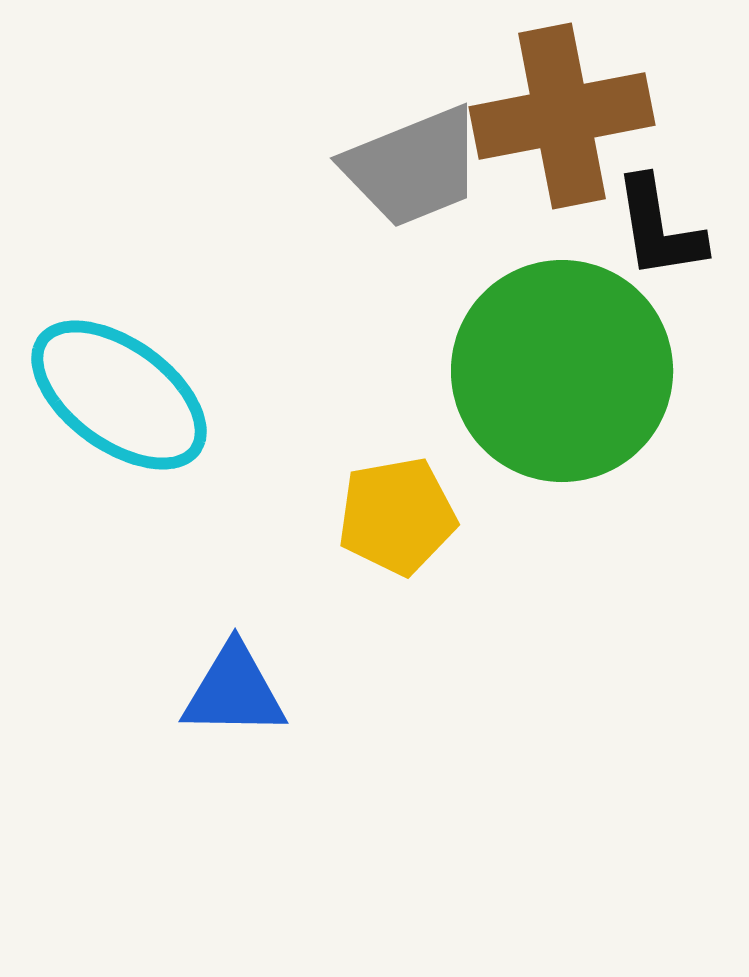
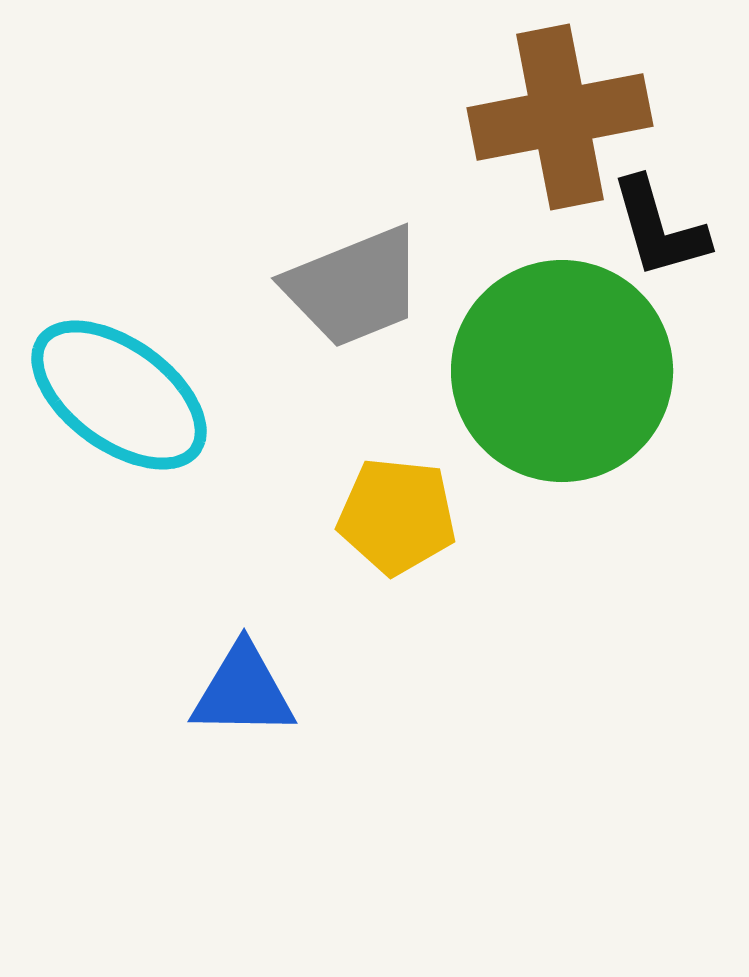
brown cross: moved 2 px left, 1 px down
gray trapezoid: moved 59 px left, 120 px down
black L-shape: rotated 7 degrees counterclockwise
yellow pentagon: rotated 16 degrees clockwise
blue triangle: moved 9 px right
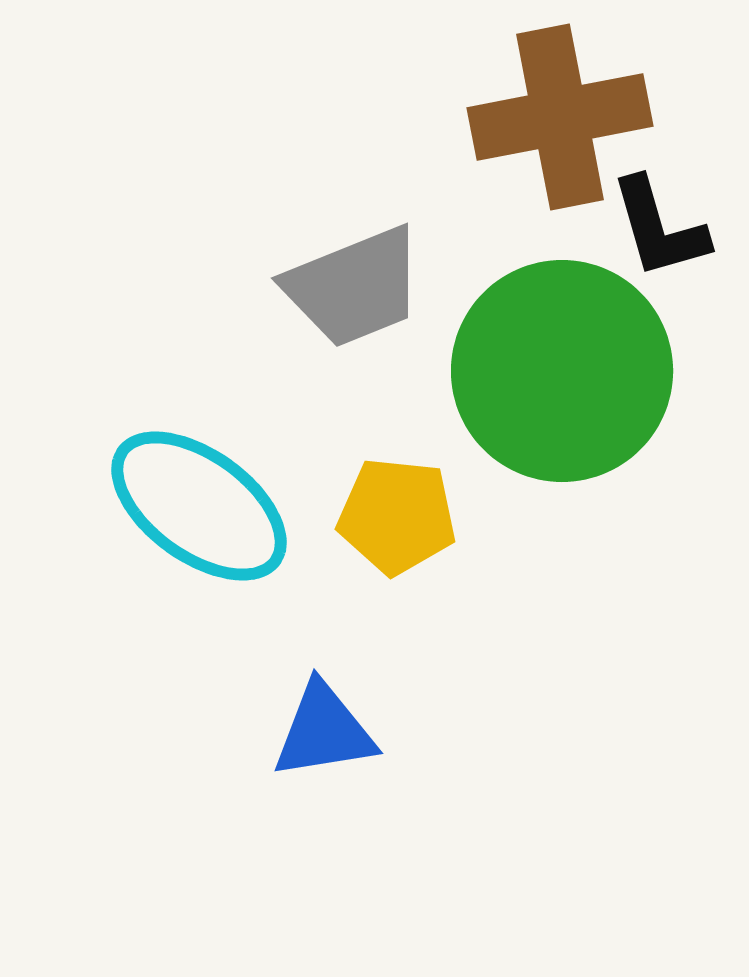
cyan ellipse: moved 80 px right, 111 px down
blue triangle: moved 81 px right, 40 px down; rotated 10 degrees counterclockwise
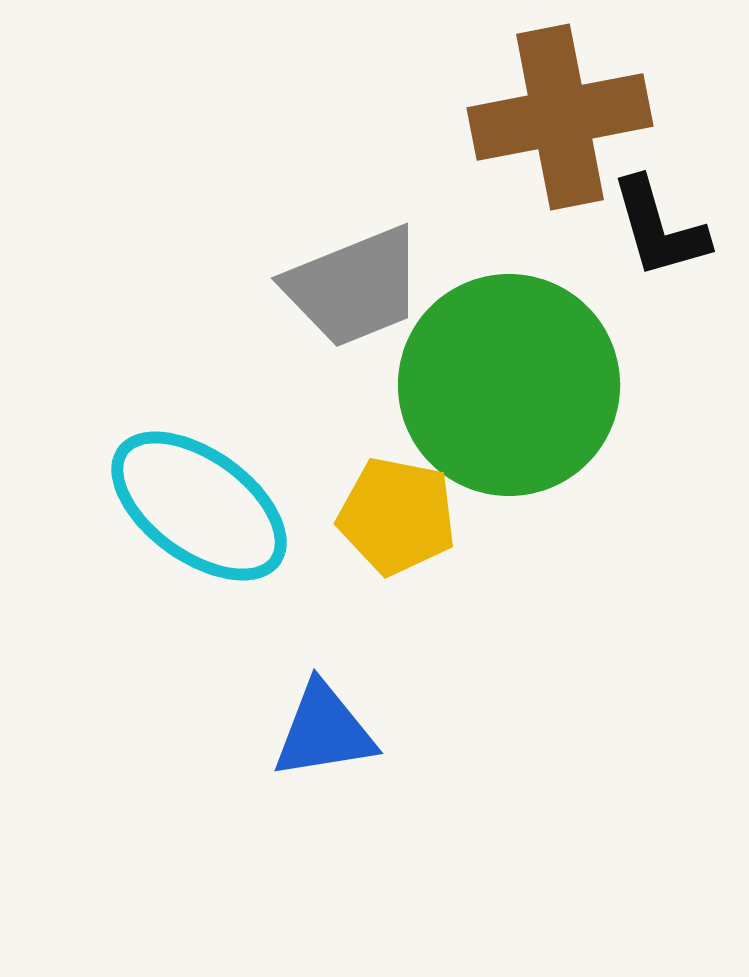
green circle: moved 53 px left, 14 px down
yellow pentagon: rotated 5 degrees clockwise
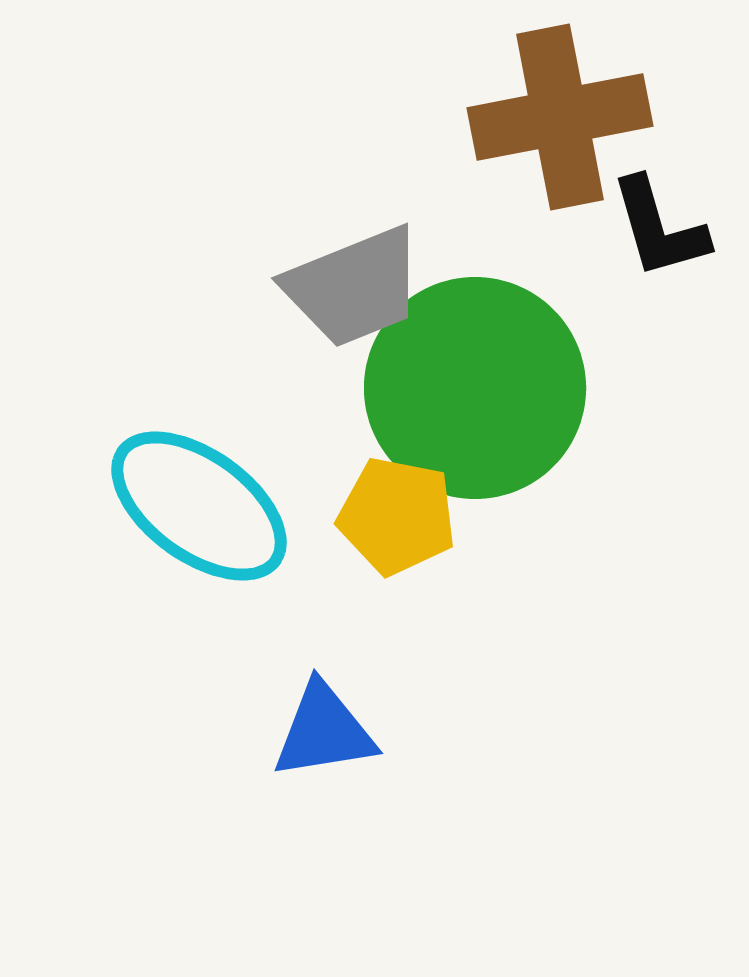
green circle: moved 34 px left, 3 px down
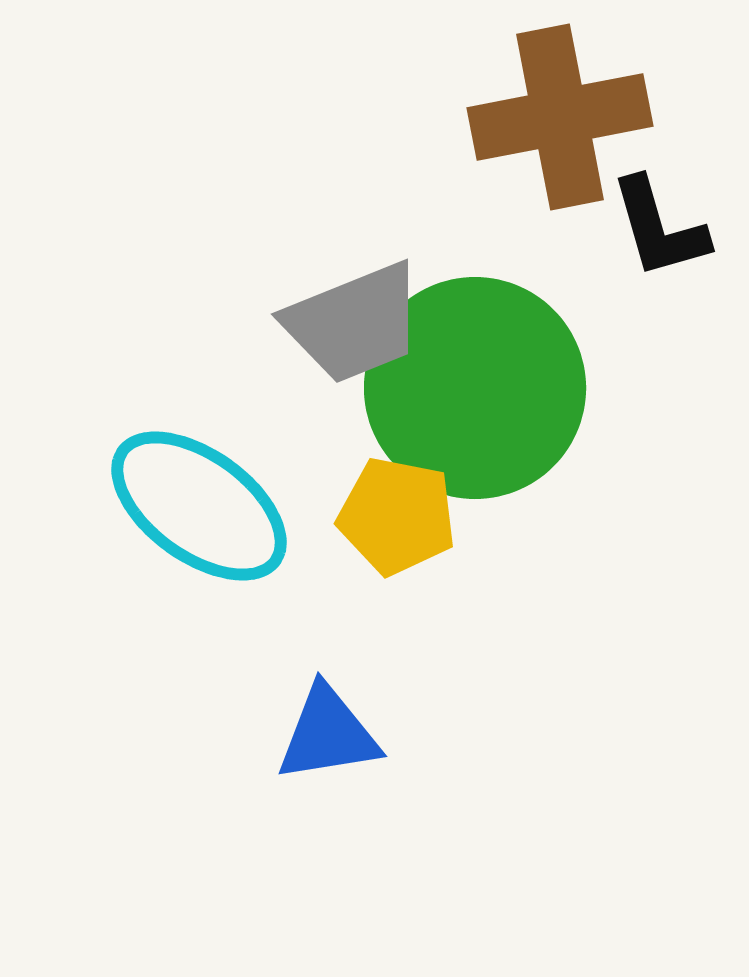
gray trapezoid: moved 36 px down
blue triangle: moved 4 px right, 3 px down
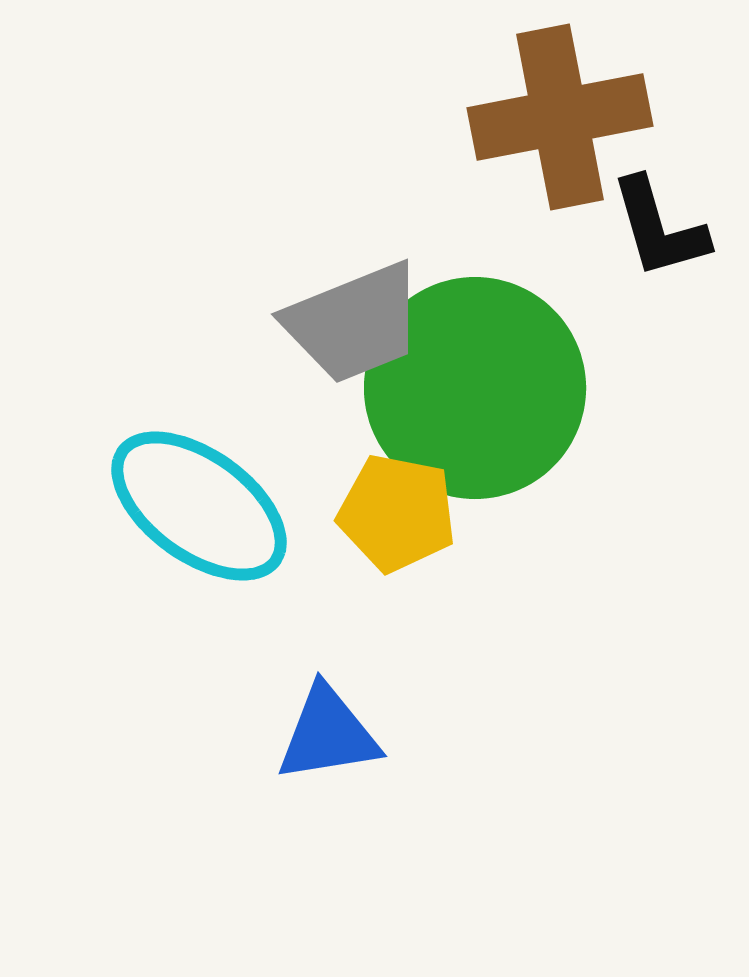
yellow pentagon: moved 3 px up
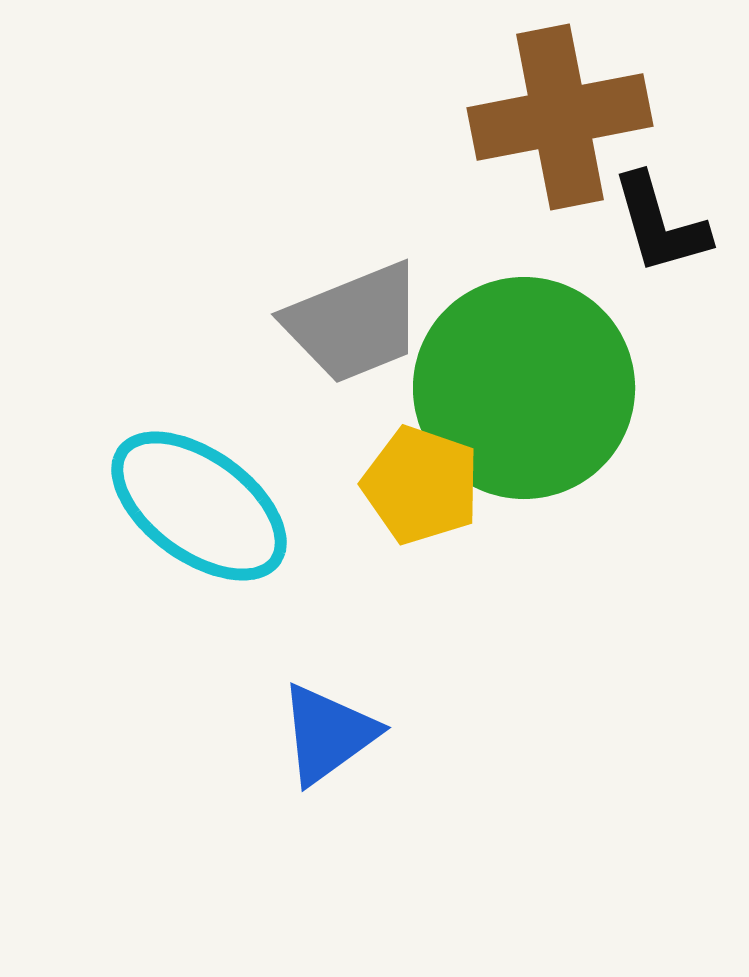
black L-shape: moved 1 px right, 4 px up
green circle: moved 49 px right
yellow pentagon: moved 24 px right, 28 px up; rotated 8 degrees clockwise
blue triangle: rotated 27 degrees counterclockwise
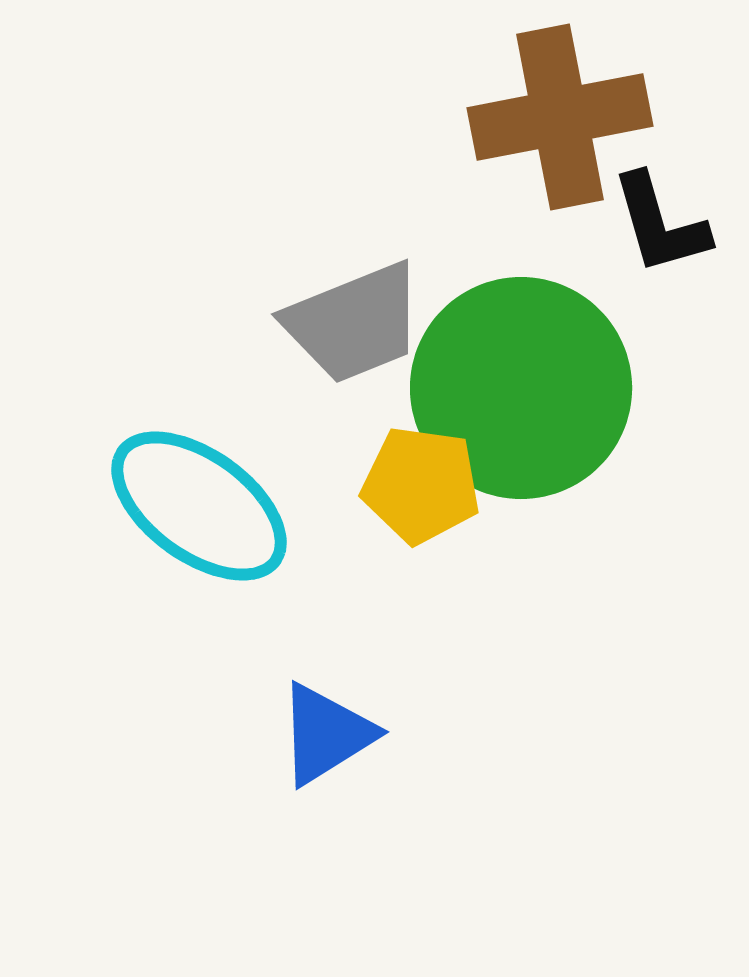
green circle: moved 3 px left
yellow pentagon: rotated 11 degrees counterclockwise
blue triangle: moved 2 px left; rotated 4 degrees clockwise
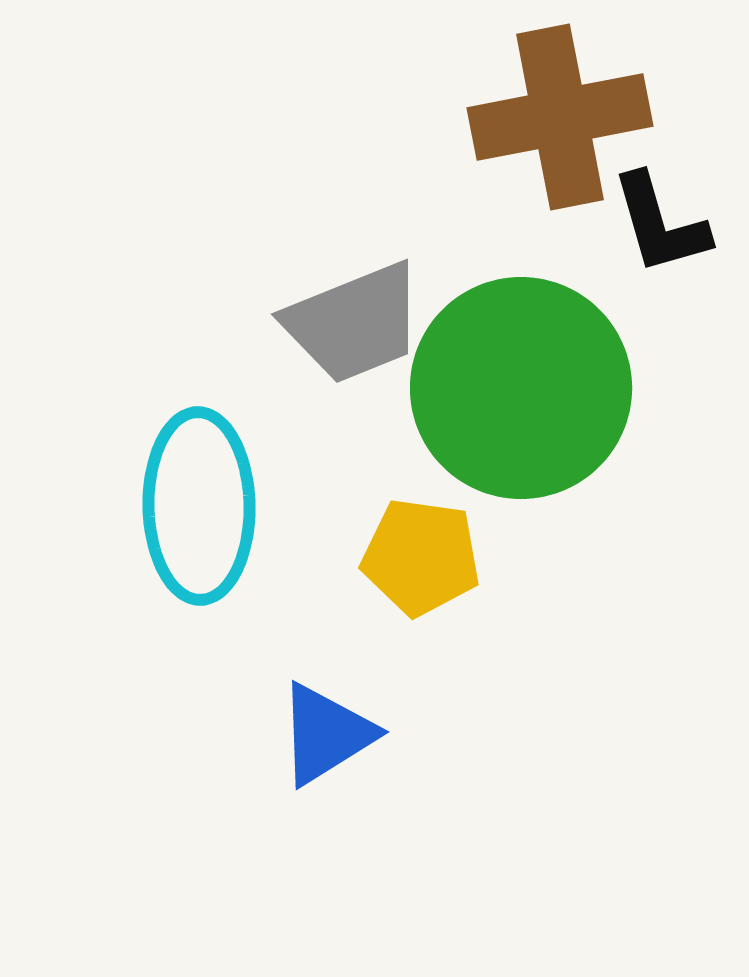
yellow pentagon: moved 72 px down
cyan ellipse: rotated 53 degrees clockwise
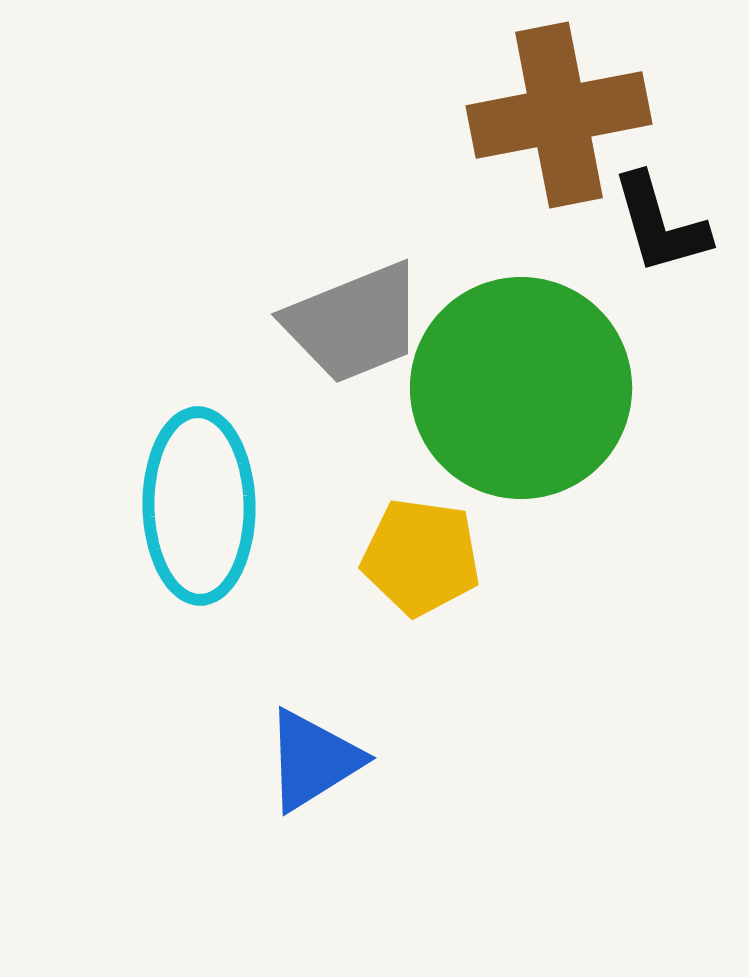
brown cross: moved 1 px left, 2 px up
blue triangle: moved 13 px left, 26 px down
